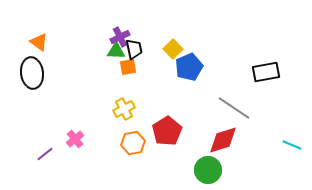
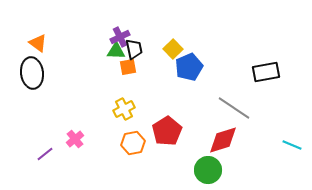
orange triangle: moved 1 px left, 1 px down
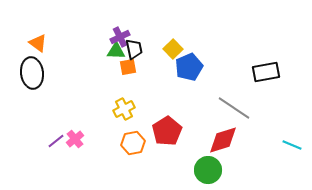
purple line: moved 11 px right, 13 px up
